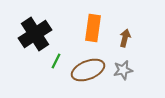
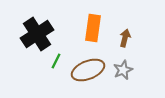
black cross: moved 2 px right
gray star: rotated 12 degrees counterclockwise
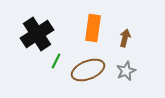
gray star: moved 3 px right, 1 px down
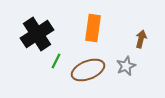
brown arrow: moved 16 px right, 1 px down
gray star: moved 5 px up
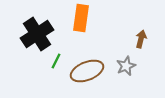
orange rectangle: moved 12 px left, 10 px up
brown ellipse: moved 1 px left, 1 px down
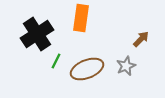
brown arrow: rotated 30 degrees clockwise
brown ellipse: moved 2 px up
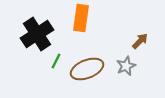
brown arrow: moved 1 px left, 2 px down
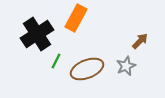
orange rectangle: moved 5 px left; rotated 20 degrees clockwise
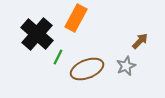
black cross: rotated 16 degrees counterclockwise
green line: moved 2 px right, 4 px up
